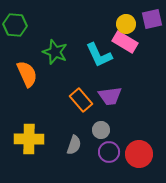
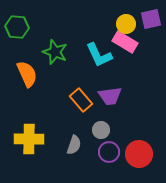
purple square: moved 1 px left
green hexagon: moved 2 px right, 2 px down
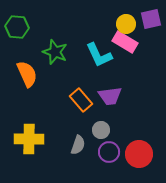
gray semicircle: moved 4 px right
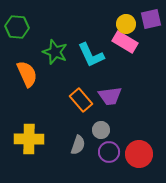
cyan L-shape: moved 8 px left
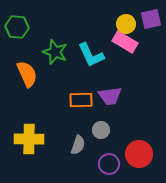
orange rectangle: rotated 50 degrees counterclockwise
purple circle: moved 12 px down
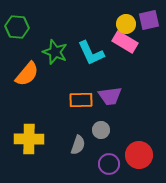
purple square: moved 2 px left, 1 px down
cyan L-shape: moved 2 px up
orange semicircle: rotated 64 degrees clockwise
red circle: moved 1 px down
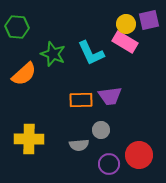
green star: moved 2 px left, 2 px down
orange semicircle: moved 3 px left; rotated 8 degrees clockwise
gray semicircle: moved 1 px right; rotated 66 degrees clockwise
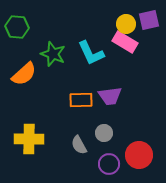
gray circle: moved 3 px right, 3 px down
gray semicircle: rotated 66 degrees clockwise
